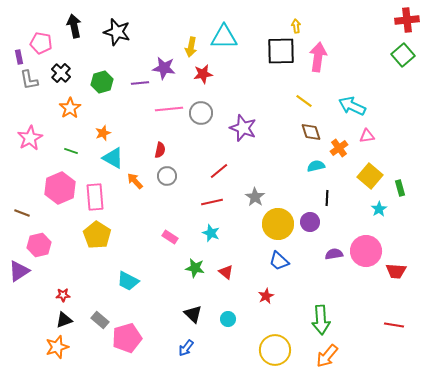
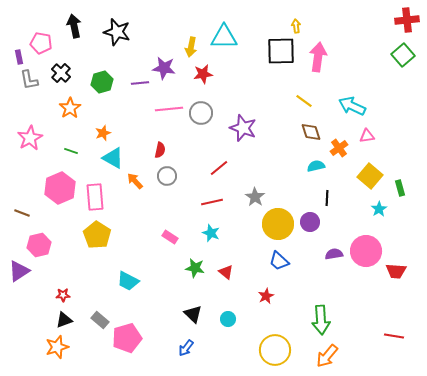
red line at (219, 171): moved 3 px up
red line at (394, 325): moved 11 px down
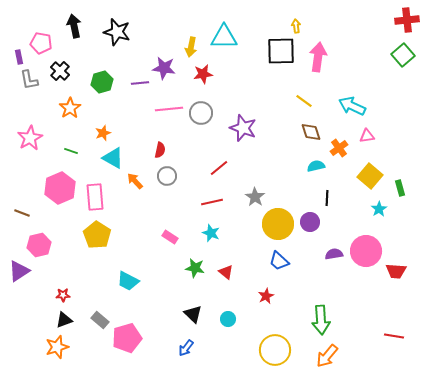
black cross at (61, 73): moved 1 px left, 2 px up
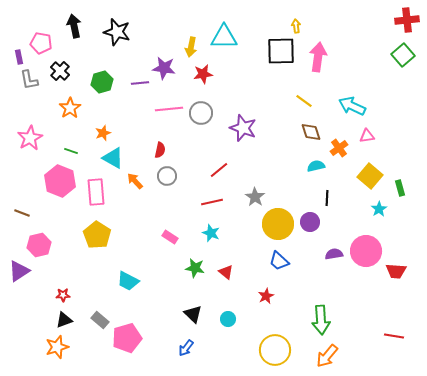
red line at (219, 168): moved 2 px down
pink hexagon at (60, 188): moved 7 px up; rotated 16 degrees counterclockwise
pink rectangle at (95, 197): moved 1 px right, 5 px up
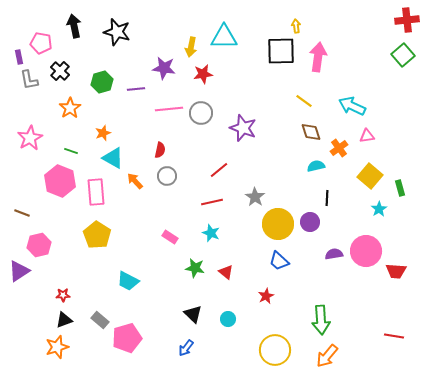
purple line at (140, 83): moved 4 px left, 6 px down
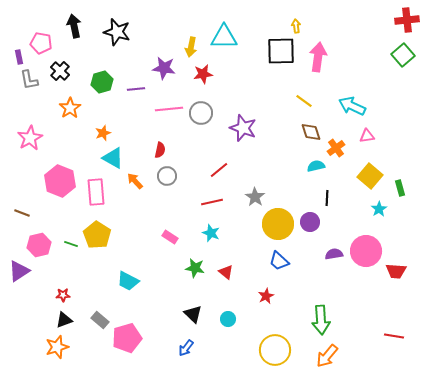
orange cross at (339, 148): moved 3 px left
green line at (71, 151): moved 93 px down
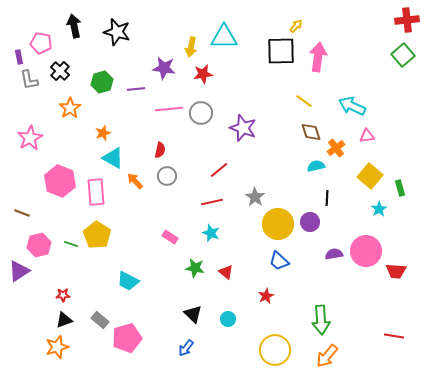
yellow arrow at (296, 26): rotated 48 degrees clockwise
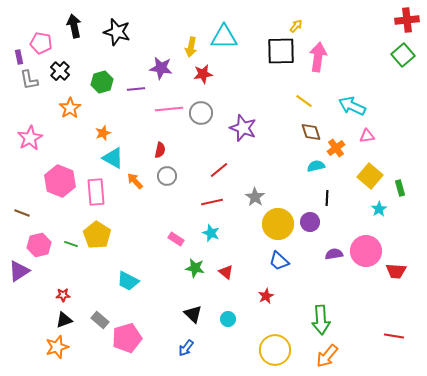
purple star at (164, 68): moved 3 px left
pink rectangle at (170, 237): moved 6 px right, 2 px down
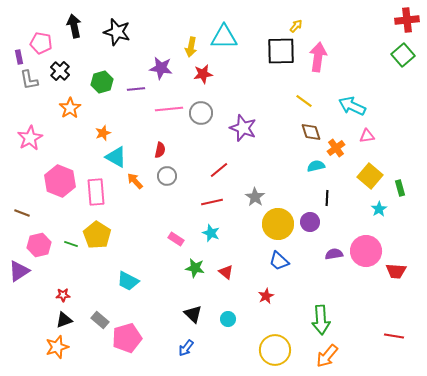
cyan triangle at (113, 158): moved 3 px right, 1 px up
